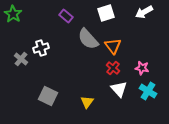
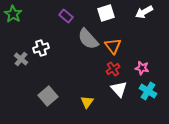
red cross: moved 1 px down; rotated 16 degrees clockwise
gray square: rotated 24 degrees clockwise
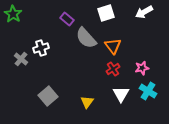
purple rectangle: moved 1 px right, 3 px down
gray semicircle: moved 2 px left, 1 px up
pink star: rotated 24 degrees counterclockwise
white triangle: moved 2 px right, 5 px down; rotated 12 degrees clockwise
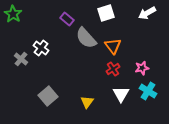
white arrow: moved 3 px right, 1 px down
white cross: rotated 35 degrees counterclockwise
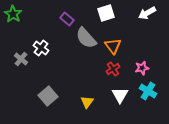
white triangle: moved 1 px left, 1 px down
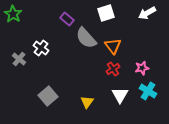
gray cross: moved 2 px left
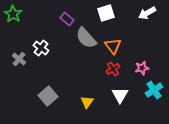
cyan cross: moved 6 px right, 1 px up; rotated 24 degrees clockwise
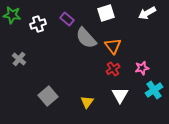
green star: moved 1 px left, 1 px down; rotated 24 degrees counterclockwise
white cross: moved 3 px left, 24 px up; rotated 35 degrees clockwise
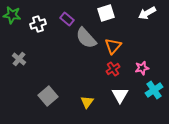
orange triangle: rotated 18 degrees clockwise
